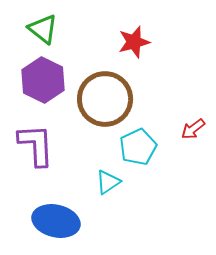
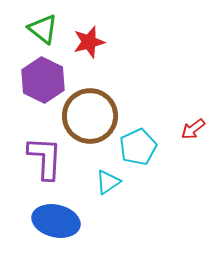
red star: moved 45 px left
brown circle: moved 15 px left, 17 px down
purple L-shape: moved 9 px right, 13 px down; rotated 6 degrees clockwise
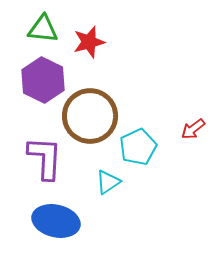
green triangle: rotated 32 degrees counterclockwise
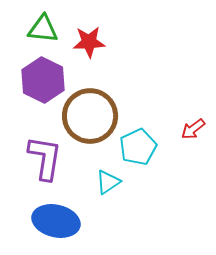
red star: rotated 12 degrees clockwise
purple L-shape: rotated 6 degrees clockwise
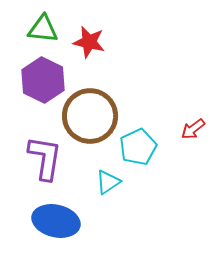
red star: rotated 16 degrees clockwise
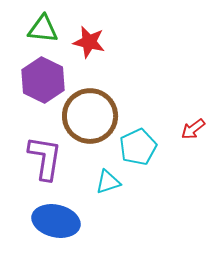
cyan triangle: rotated 16 degrees clockwise
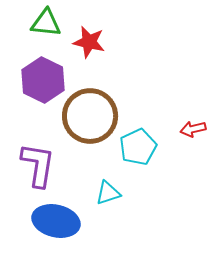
green triangle: moved 3 px right, 6 px up
red arrow: rotated 25 degrees clockwise
purple L-shape: moved 7 px left, 7 px down
cyan triangle: moved 11 px down
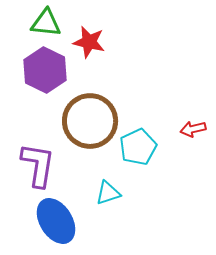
purple hexagon: moved 2 px right, 10 px up
brown circle: moved 5 px down
blue ellipse: rotated 45 degrees clockwise
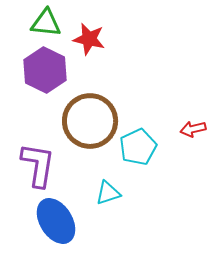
red star: moved 3 px up
